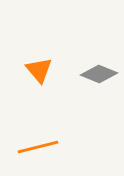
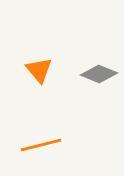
orange line: moved 3 px right, 2 px up
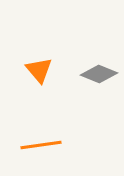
orange line: rotated 6 degrees clockwise
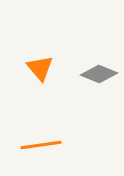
orange triangle: moved 1 px right, 2 px up
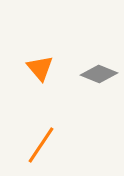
orange line: rotated 48 degrees counterclockwise
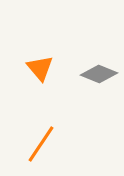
orange line: moved 1 px up
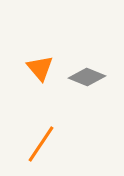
gray diamond: moved 12 px left, 3 px down
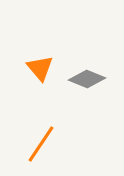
gray diamond: moved 2 px down
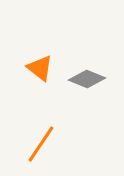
orange triangle: rotated 12 degrees counterclockwise
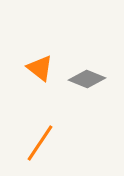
orange line: moved 1 px left, 1 px up
